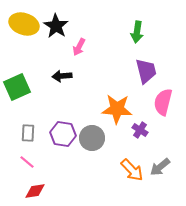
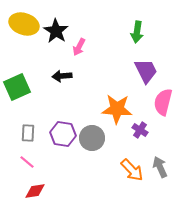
black star: moved 5 px down
purple trapezoid: rotated 12 degrees counterclockwise
gray arrow: rotated 105 degrees clockwise
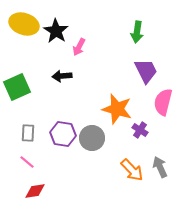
orange star: rotated 12 degrees clockwise
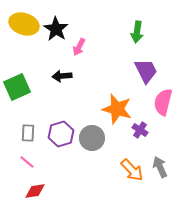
black star: moved 2 px up
purple hexagon: moved 2 px left; rotated 25 degrees counterclockwise
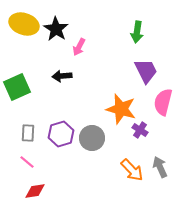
orange star: moved 4 px right
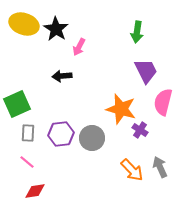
green square: moved 17 px down
purple hexagon: rotated 10 degrees clockwise
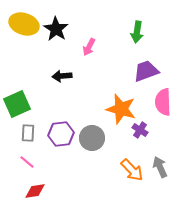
pink arrow: moved 10 px right
purple trapezoid: rotated 84 degrees counterclockwise
pink semicircle: rotated 16 degrees counterclockwise
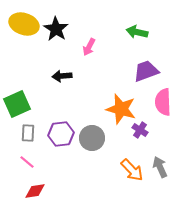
green arrow: rotated 95 degrees clockwise
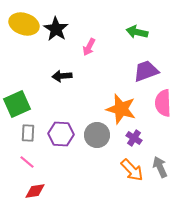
pink semicircle: moved 1 px down
purple cross: moved 6 px left, 8 px down
purple hexagon: rotated 10 degrees clockwise
gray circle: moved 5 px right, 3 px up
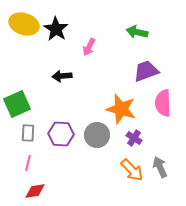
pink line: moved 1 px right, 1 px down; rotated 63 degrees clockwise
